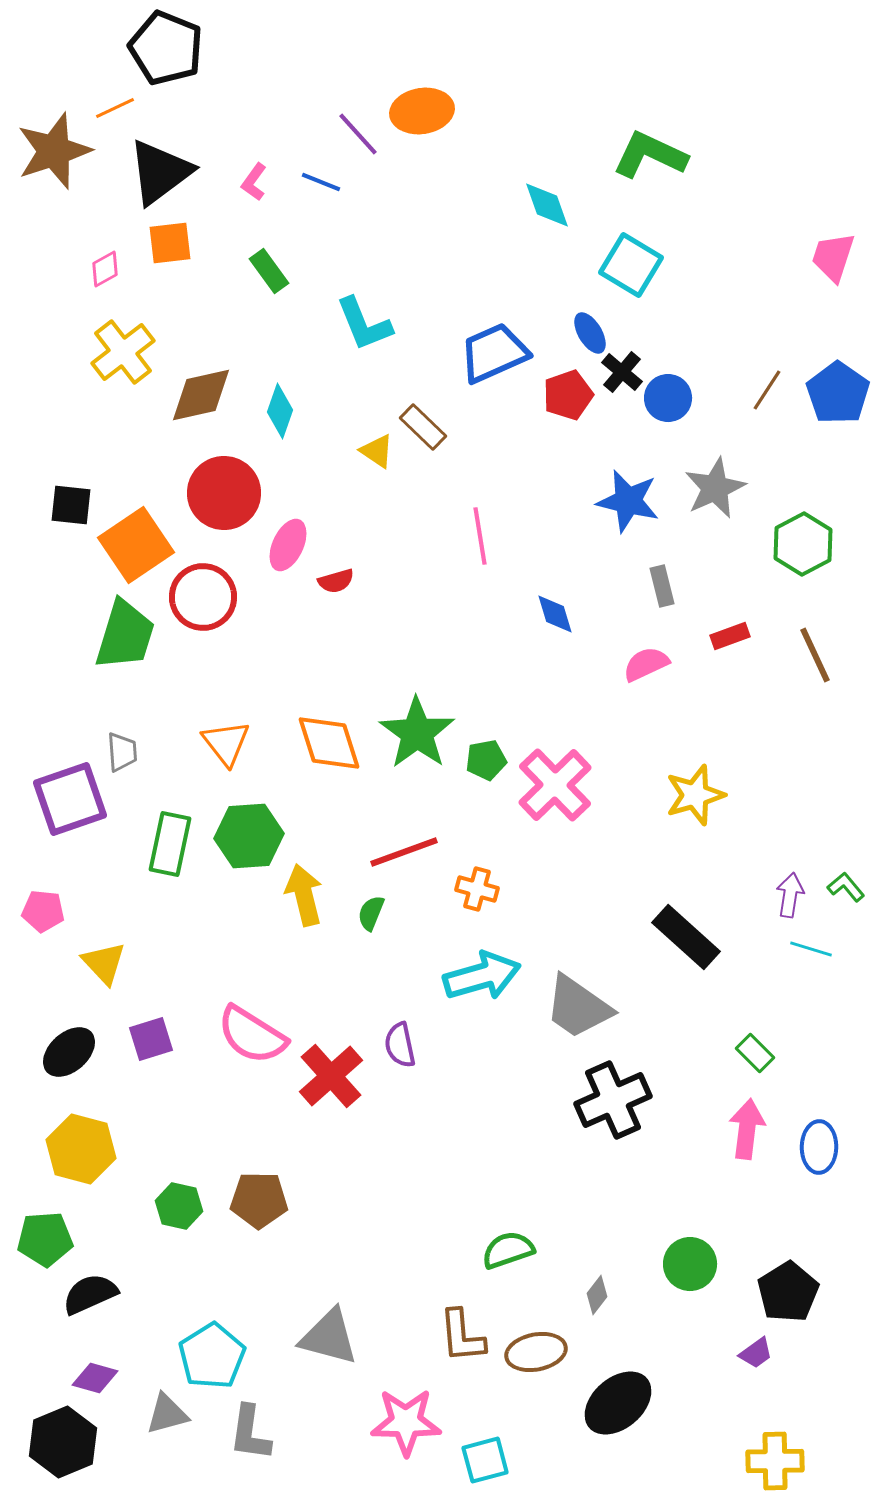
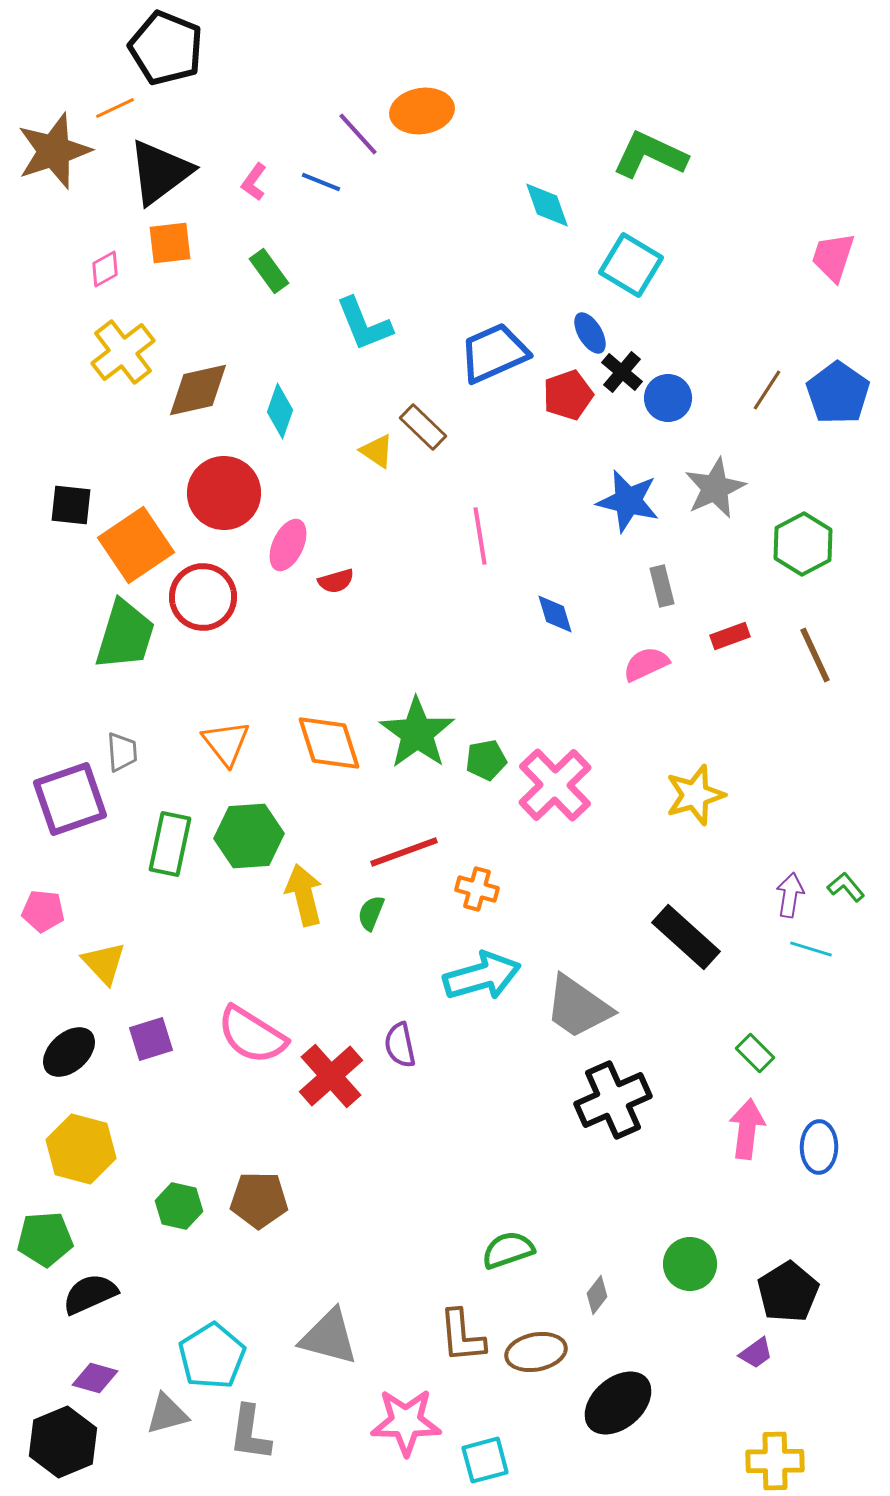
brown diamond at (201, 395): moved 3 px left, 5 px up
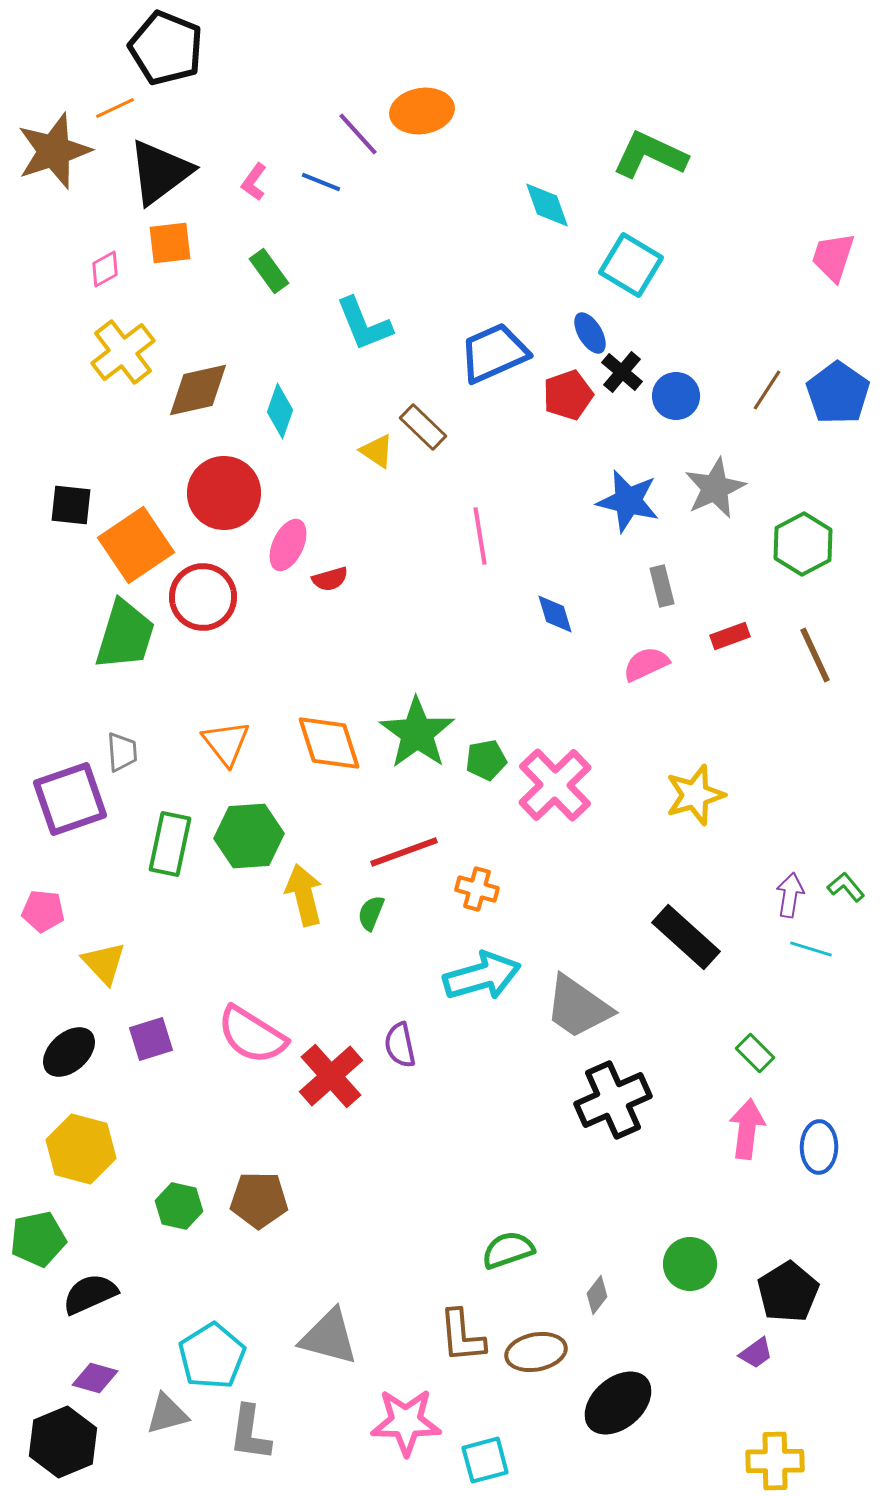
blue circle at (668, 398): moved 8 px right, 2 px up
red semicircle at (336, 581): moved 6 px left, 2 px up
green pentagon at (45, 1239): moved 7 px left; rotated 8 degrees counterclockwise
